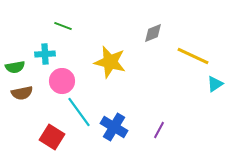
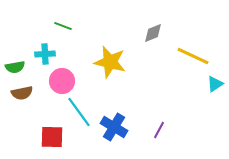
red square: rotated 30 degrees counterclockwise
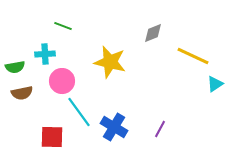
purple line: moved 1 px right, 1 px up
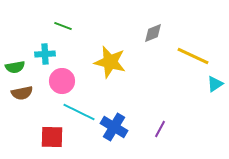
cyan line: rotated 28 degrees counterclockwise
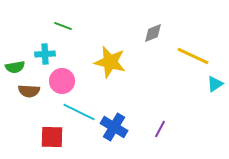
brown semicircle: moved 7 px right, 2 px up; rotated 15 degrees clockwise
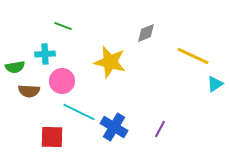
gray diamond: moved 7 px left
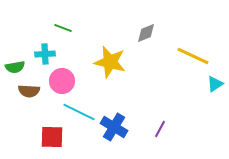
green line: moved 2 px down
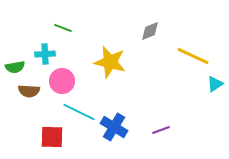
gray diamond: moved 4 px right, 2 px up
purple line: moved 1 px right, 1 px down; rotated 42 degrees clockwise
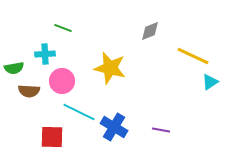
yellow star: moved 6 px down
green semicircle: moved 1 px left, 1 px down
cyan triangle: moved 5 px left, 2 px up
purple line: rotated 30 degrees clockwise
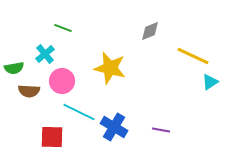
cyan cross: rotated 36 degrees counterclockwise
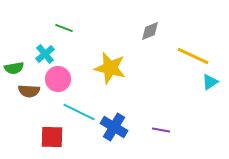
green line: moved 1 px right
pink circle: moved 4 px left, 2 px up
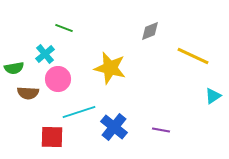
cyan triangle: moved 3 px right, 14 px down
brown semicircle: moved 1 px left, 2 px down
cyan line: rotated 44 degrees counterclockwise
blue cross: rotated 8 degrees clockwise
